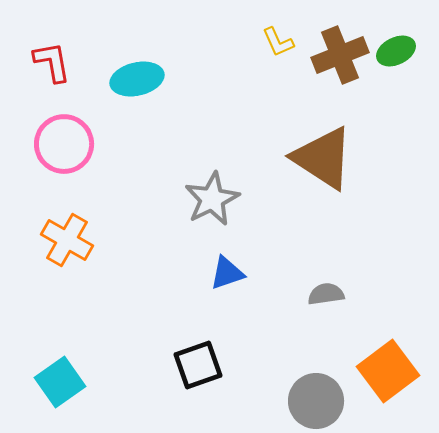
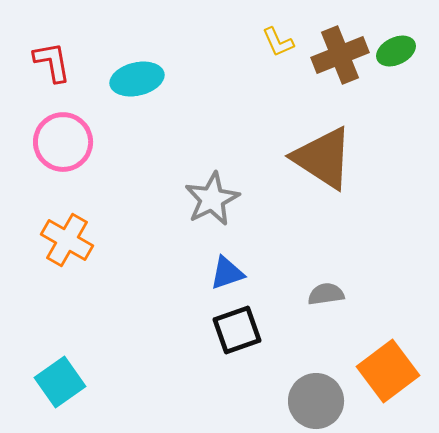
pink circle: moved 1 px left, 2 px up
black square: moved 39 px right, 35 px up
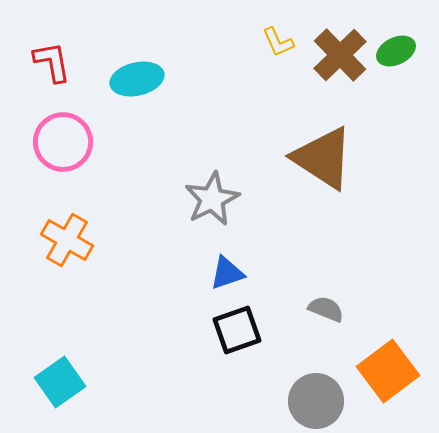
brown cross: rotated 22 degrees counterclockwise
gray semicircle: moved 15 px down; rotated 30 degrees clockwise
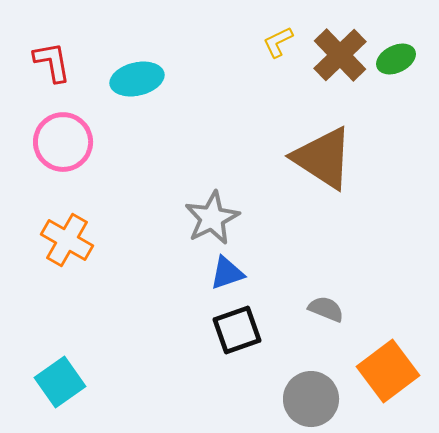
yellow L-shape: rotated 88 degrees clockwise
green ellipse: moved 8 px down
gray star: moved 19 px down
gray circle: moved 5 px left, 2 px up
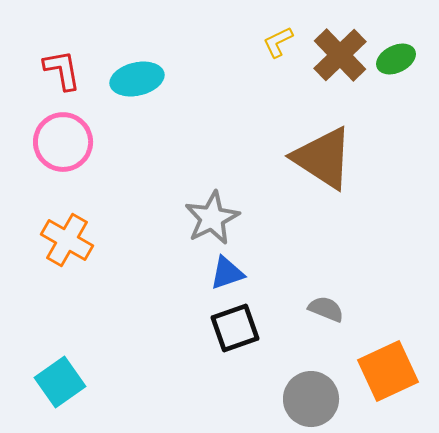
red L-shape: moved 10 px right, 8 px down
black square: moved 2 px left, 2 px up
orange square: rotated 12 degrees clockwise
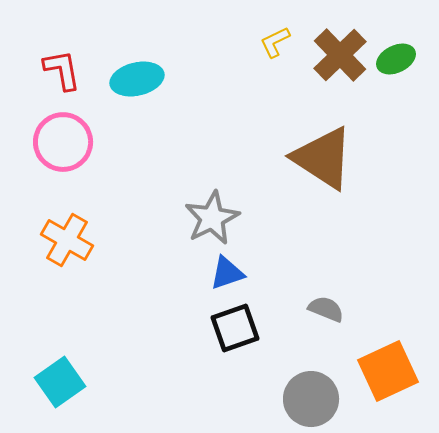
yellow L-shape: moved 3 px left
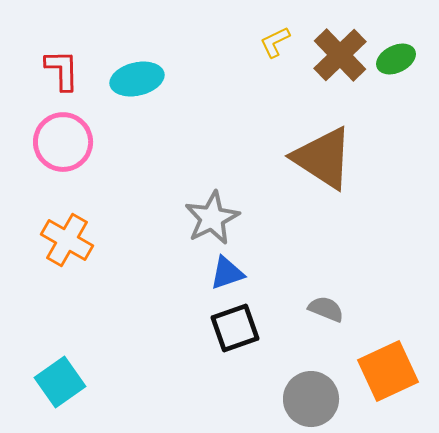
red L-shape: rotated 9 degrees clockwise
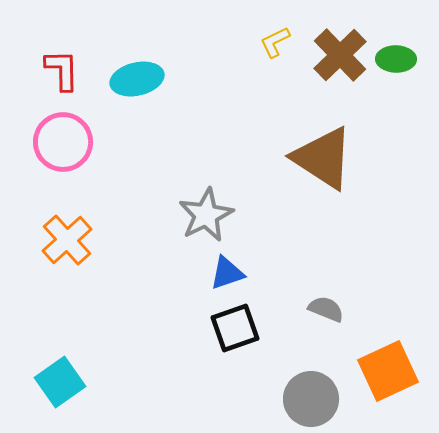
green ellipse: rotated 27 degrees clockwise
gray star: moved 6 px left, 3 px up
orange cross: rotated 18 degrees clockwise
